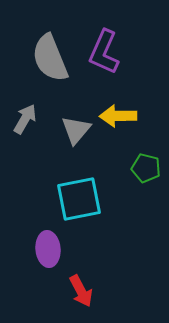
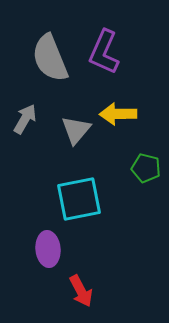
yellow arrow: moved 2 px up
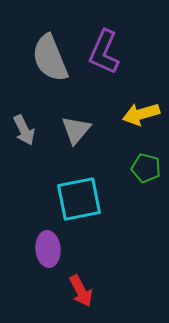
yellow arrow: moved 23 px right; rotated 15 degrees counterclockwise
gray arrow: moved 1 px left, 11 px down; rotated 124 degrees clockwise
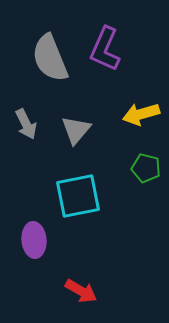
purple L-shape: moved 1 px right, 3 px up
gray arrow: moved 2 px right, 6 px up
cyan square: moved 1 px left, 3 px up
purple ellipse: moved 14 px left, 9 px up
red arrow: rotated 32 degrees counterclockwise
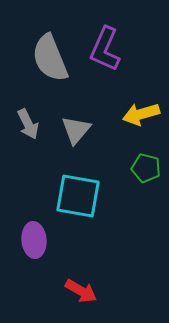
gray arrow: moved 2 px right
cyan square: rotated 21 degrees clockwise
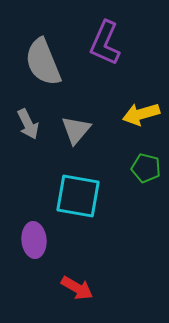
purple L-shape: moved 6 px up
gray semicircle: moved 7 px left, 4 px down
red arrow: moved 4 px left, 3 px up
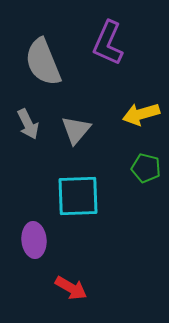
purple L-shape: moved 3 px right
cyan square: rotated 12 degrees counterclockwise
red arrow: moved 6 px left
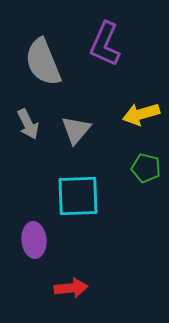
purple L-shape: moved 3 px left, 1 px down
red arrow: rotated 36 degrees counterclockwise
